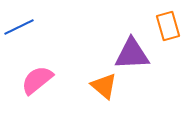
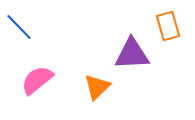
blue line: rotated 72 degrees clockwise
orange triangle: moved 7 px left, 1 px down; rotated 36 degrees clockwise
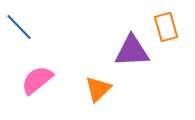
orange rectangle: moved 2 px left, 1 px down
purple triangle: moved 3 px up
orange triangle: moved 1 px right, 2 px down
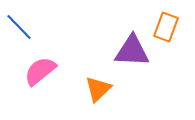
orange rectangle: rotated 36 degrees clockwise
purple triangle: rotated 6 degrees clockwise
pink semicircle: moved 3 px right, 9 px up
